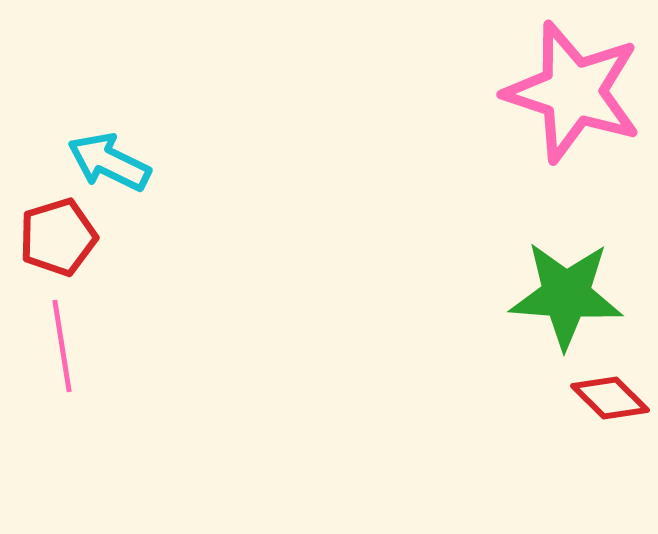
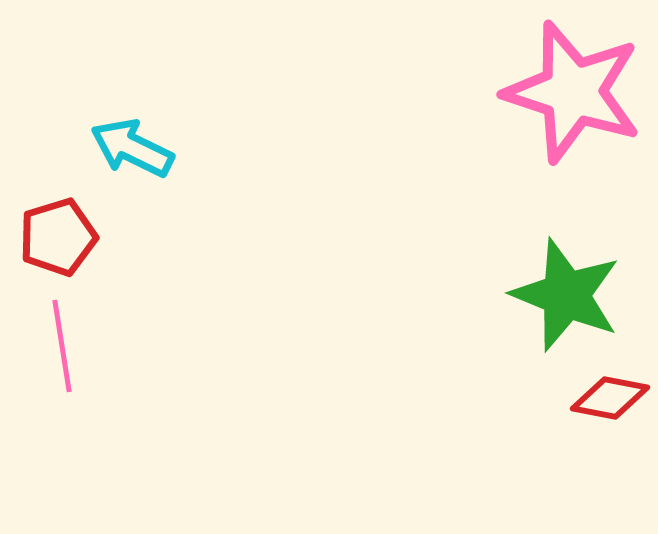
cyan arrow: moved 23 px right, 14 px up
green star: rotated 18 degrees clockwise
red diamond: rotated 34 degrees counterclockwise
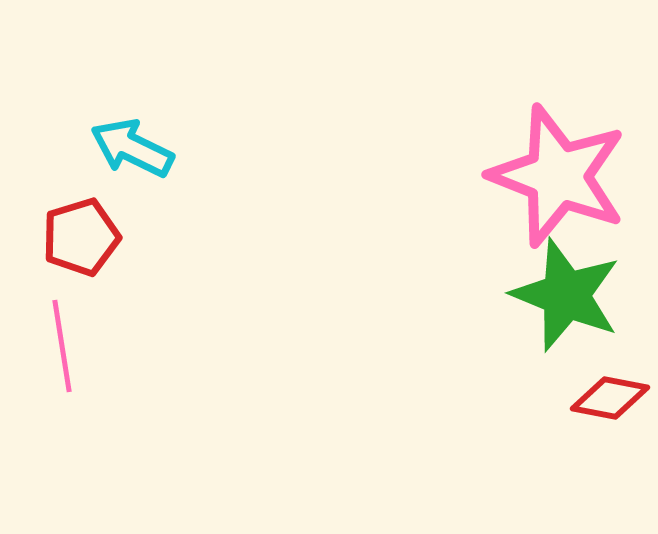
pink star: moved 15 px left, 84 px down; rotated 3 degrees clockwise
red pentagon: moved 23 px right
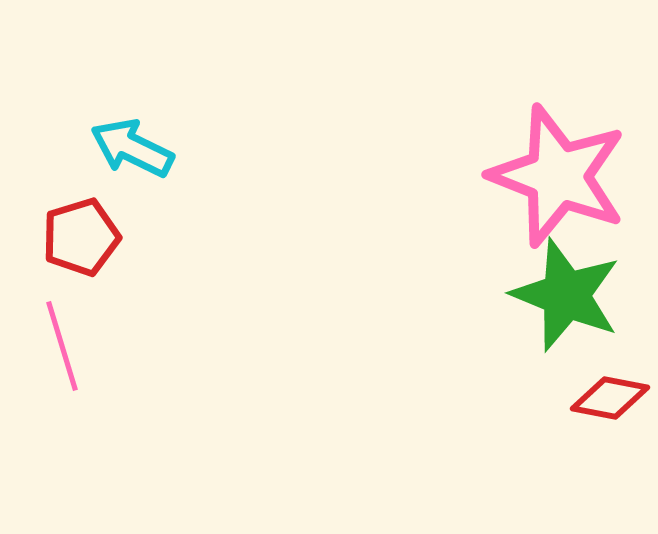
pink line: rotated 8 degrees counterclockwise
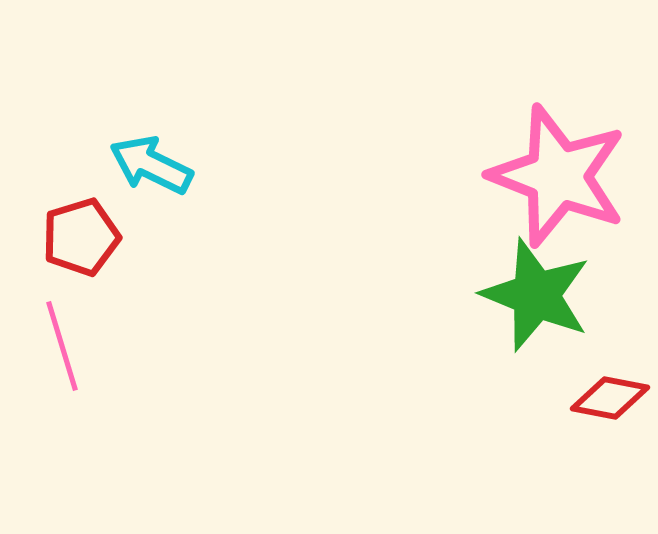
cyan arrow: moved 19 px right, 17 px down
green star: moved 30 px left
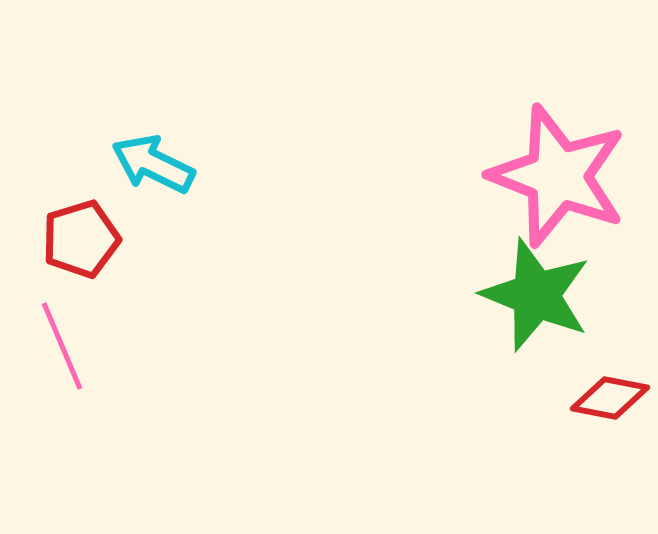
cyan arrow: moved 2 px right, 1 px up
red pentagon: moved 2 px down
pink line: rotated 6 degrees counterclockwise
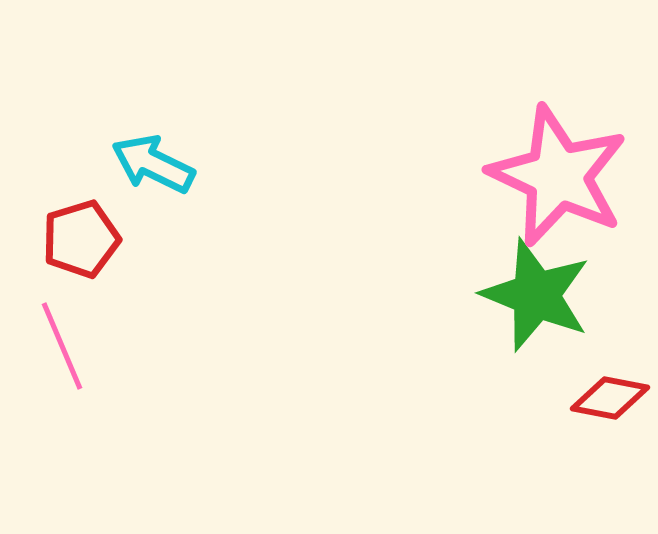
pink star: rotated 4 degrees clockwise
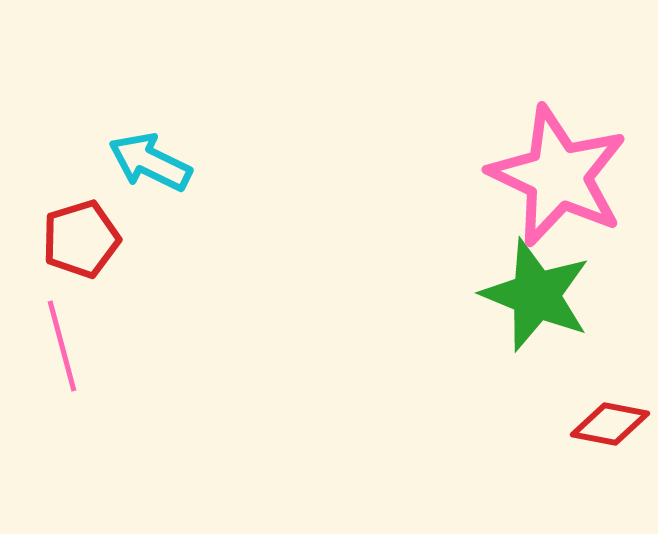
cyan arrow: moved 3 px left, 2 px up
pink line: rotated 8 degrees clockwise
red diamond: moved 26 px down
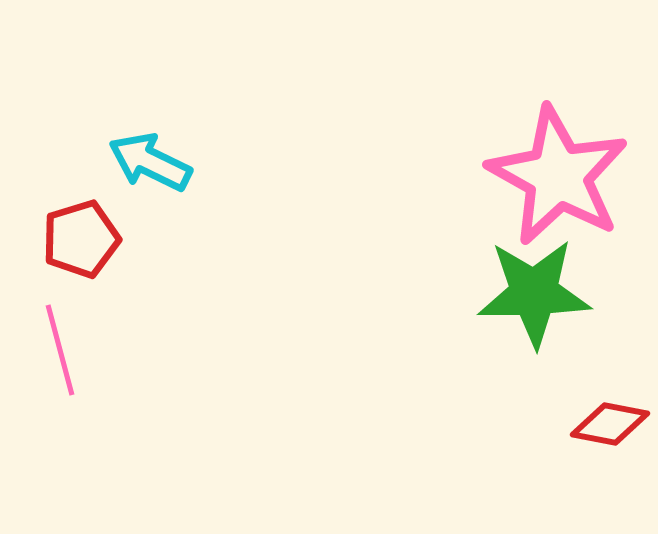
pink star: rotated 4 degrees clockwise
green star: moved 2 px left, 2 px up; rotated 23 degrees counterclockwise
pink line: moved 2 px left, 4 px down
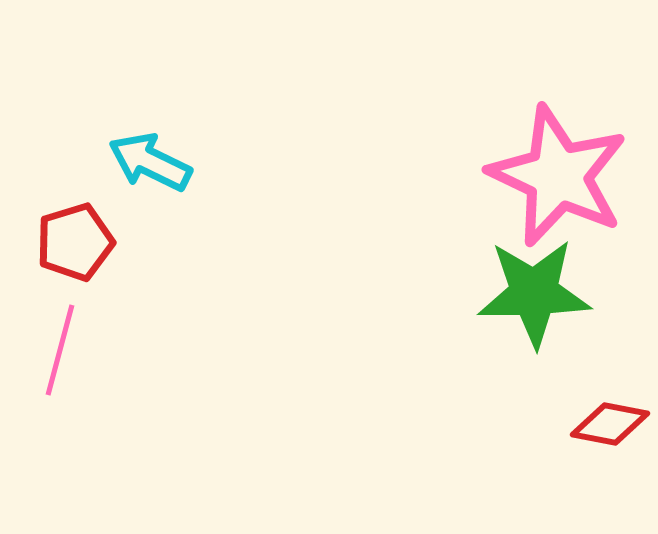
pink star: rotated 4 degrees counterclockwise
red pentagon: moved 6 px left, 3 px down
pink line: rotated 30 degrees clockwise
